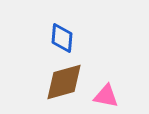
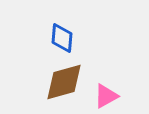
pink triangle: rotated 40 degrees counterclockwise
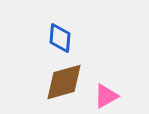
blue diamond: moved 2 px left
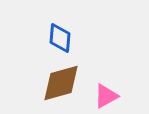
brown diamond: moved 3 px left, 1 px down
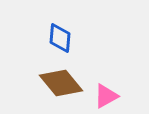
brown diamond: rotated 66 degrees clockwise
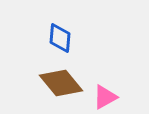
pink triangle: moved 1 px left, 1 px down
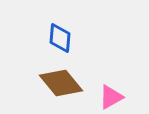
pink triangle: moved 6 px right
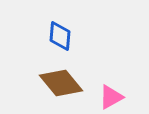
blue diamond: moved 2 px up
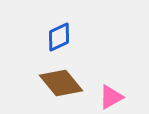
blue diamond: moved 1 px left, 1 px down; rotated 60 degrees clockwise
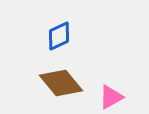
blue diamond: moved 1 px up
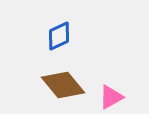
brown diamond: moved 2 px right, 2 px down
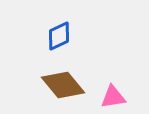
pink triangle: moved 2 px right; rotated 20 degrees clockwise
